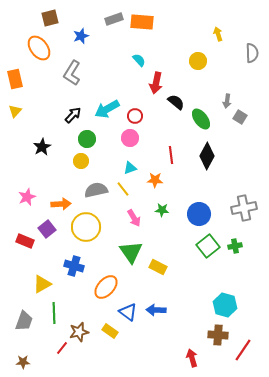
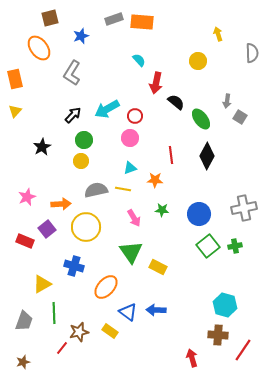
green circle at (87, 139): moved 3 px left, 1 px down
yellow line at (123, 189): rotated 42 degrees counterclockwise
brown star at (23, 362): rotated 16 degrees counterclockwise
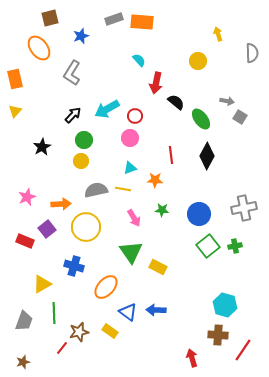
gray arrow at (227, 101): rotated 88 degrees counterclockwise
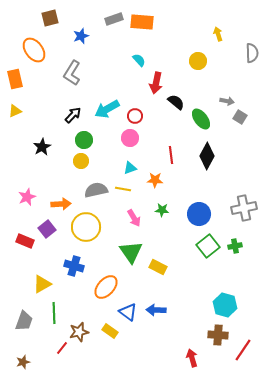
orange ellipse at (39, 48): moved 5 px left, 2 px down
yellow triangle at (15, 111): rotated 24 degrees clockwise
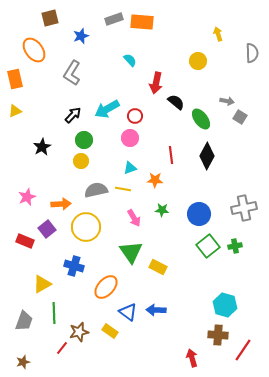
cyan semicircle at (139, 60): moved 9 px left
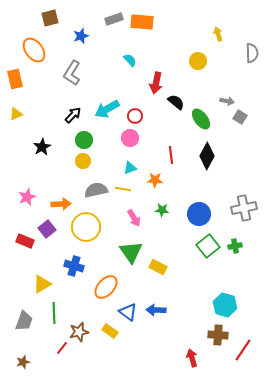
yellow triangle at (15, 111): moved 1 px right, 3 px down
yellow circle at (81, 161): moved 2 px right
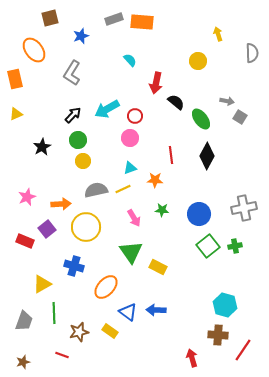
green circle at (84, 140): moved 6 px left
yellow line at (123, 189): rotated 35 degrees counterclockwise
red line at (62, 348): moved 7 px down; rotated 72 degrees clockwise
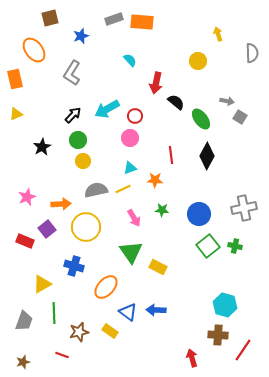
green cross at (235, 246): rotated 24 degrees clockwise
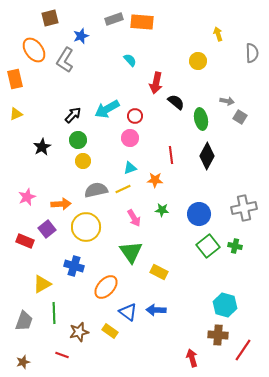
gray L-shape at (72, 73): moved 7 px left, 13 px up
green ellipse at (201, 119): rotated 25 degrees clockwise
yellow rectangle at (158, 267): moved 1 px right, 5 px down
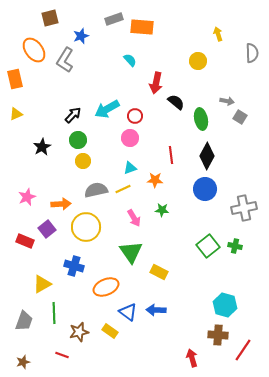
orange rectangle at (142, 22): moved 5 px down
blue circle at (199, 214): moved 6 px right, 25 px up
orange ellipse at (106, 287): rotated 25 degrees clockwise
